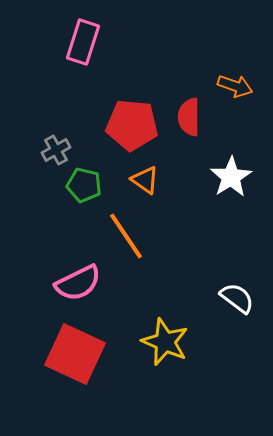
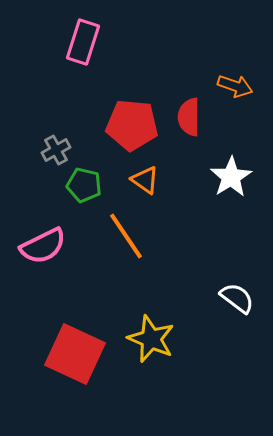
pink semicircle: moved 35 px left, 37 px up
yellow star: moved 14 px left, 3 px up
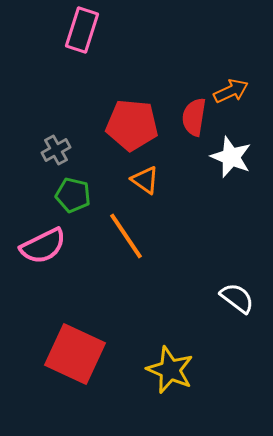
pink rectangle: moved 1 px left, 12 px up
orange arrow: moved 4 px left, 5 px down; rotated 44 degrees counterclockwise
red semicircle: moved 5 px right; rotated 9 degrees clockwise
white star: moved 20 px up; rotated 18 degrees counterclockwise
green pentagon: moved 11 px left, 10 px down
yellow star: moved 19 px right, 31 px down
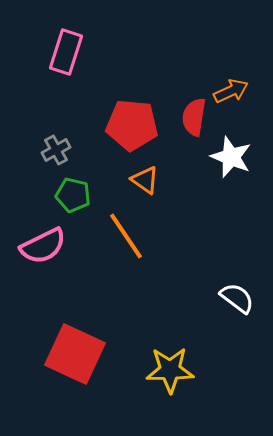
pink rectangle: moved 16 px left, 22 px down
yellow star: rotated 24 degrees counterclockwise
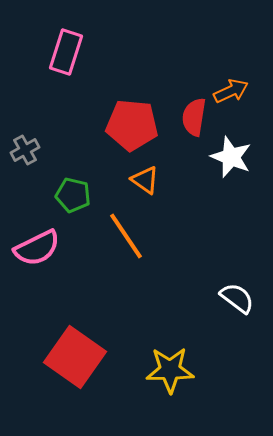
gray cross: moved 31 px left
pink semicircle: moved 6 px left, 2 px down
red square: moved 3 px down; rotated 10 degrees clockwise
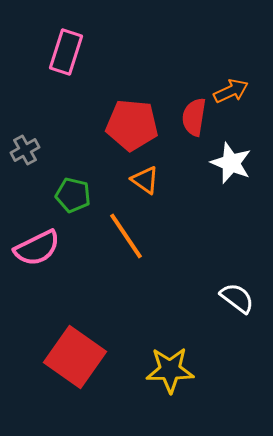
white star: moved 6 px down
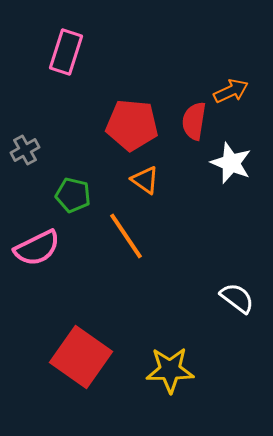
red semicircle: moved 4 px down
red square: moved 6 px right
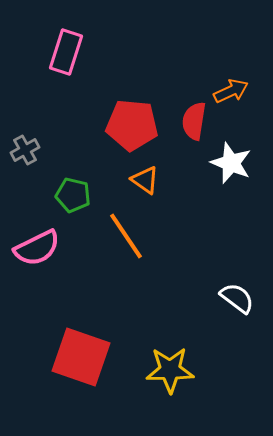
red square: rotated 16 degrees counterclockwise
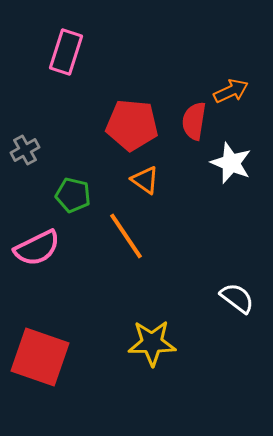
red square: moved 41 px left
yellow star: moved 18 px left, 27 px up
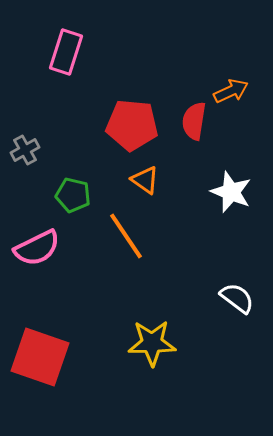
white star: moved 29 px down
